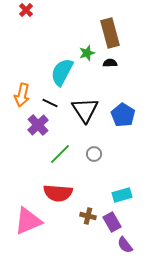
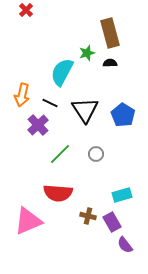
gray circle: moved 2 px right
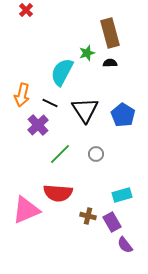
pink triangle: moved 2 px left, 11 px up
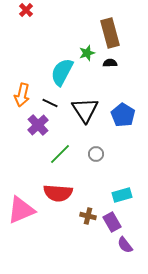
pink triangle: moved 5 px left
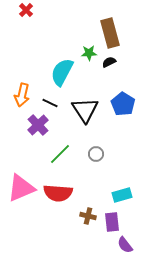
green star: moved 2 px right; rotated 14 degrees clockwise
black semicircle: moved 1 px left, 1 px up; rotated 24 degrees counterclockwise
blue pentagon: moved 11 px up
pink triangle: moved 22 px up
purple rectangle: rotated 24 degrees clockwise
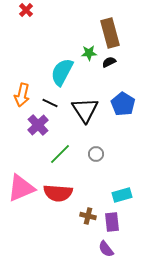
purple semicircle: moved 19 px left, 4 px down
